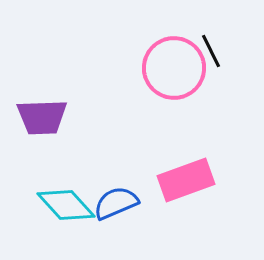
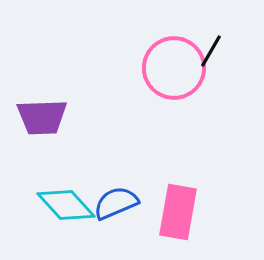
black line: rotated 56 degrees clockwise
pink rectangle: moved 8 px left, 32 px down; rotated 60 degrees counterclockwise
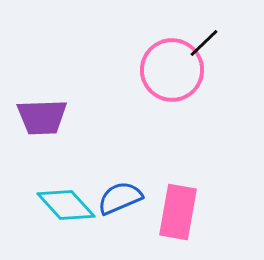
black line: moved 7 px left, 8 px up; rotated 16 degrees clockwise
pink circle: moved 2 px left, 2 px down
blue semicircle: moved 4 px right, 5 px up
